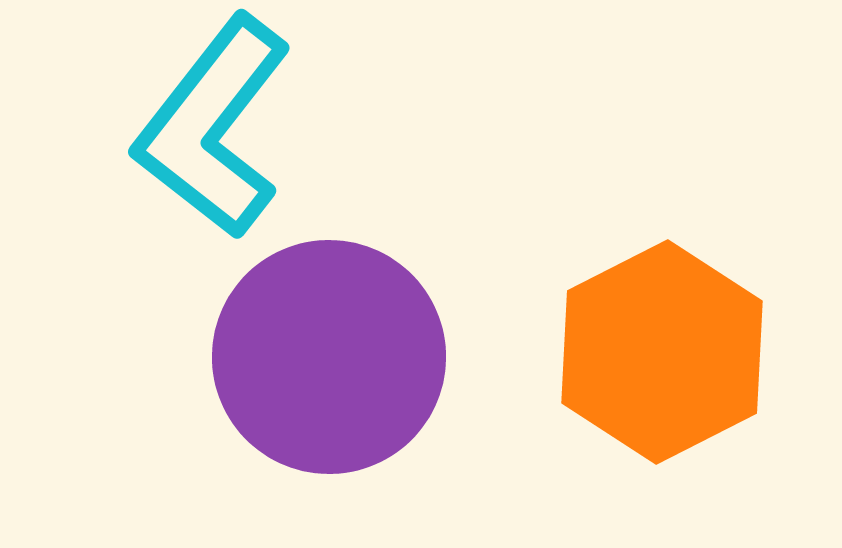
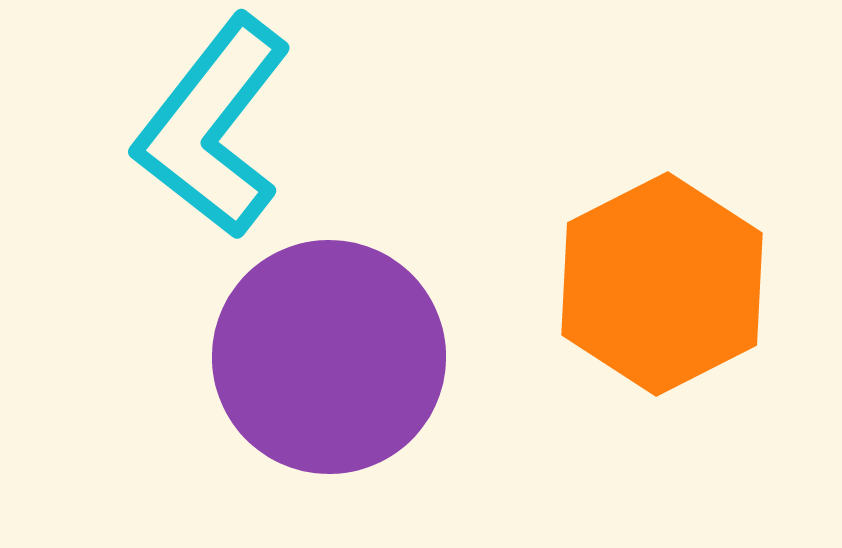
orange hexagon: moved 68 px up
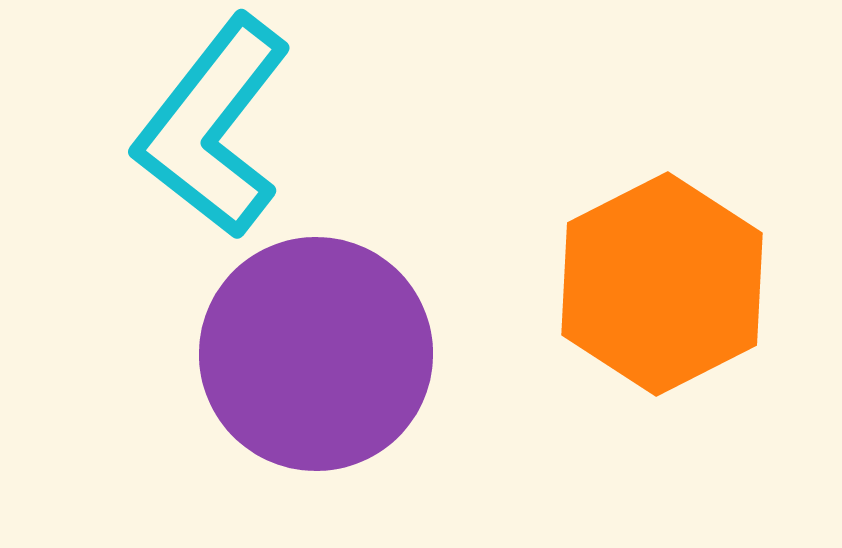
purple circle: moved 13 px left, 3 px up
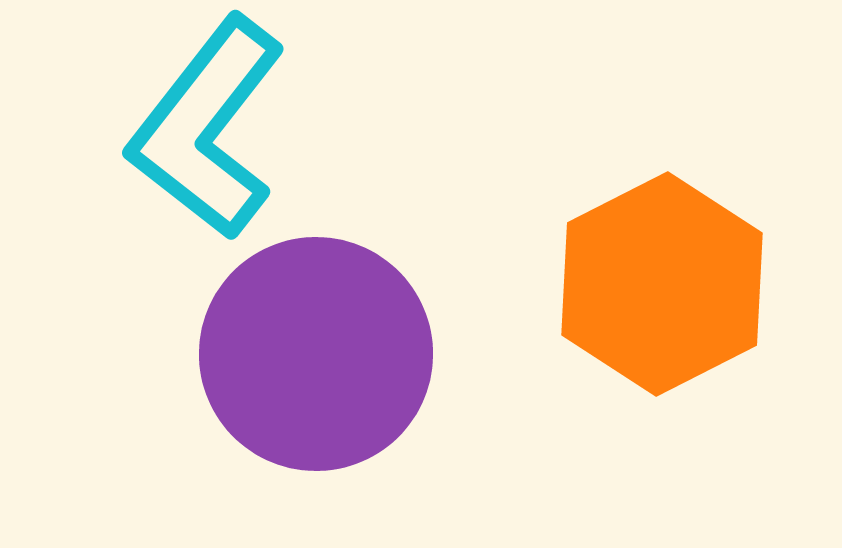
cyan L-shape: moved 6 px left, 1 px down
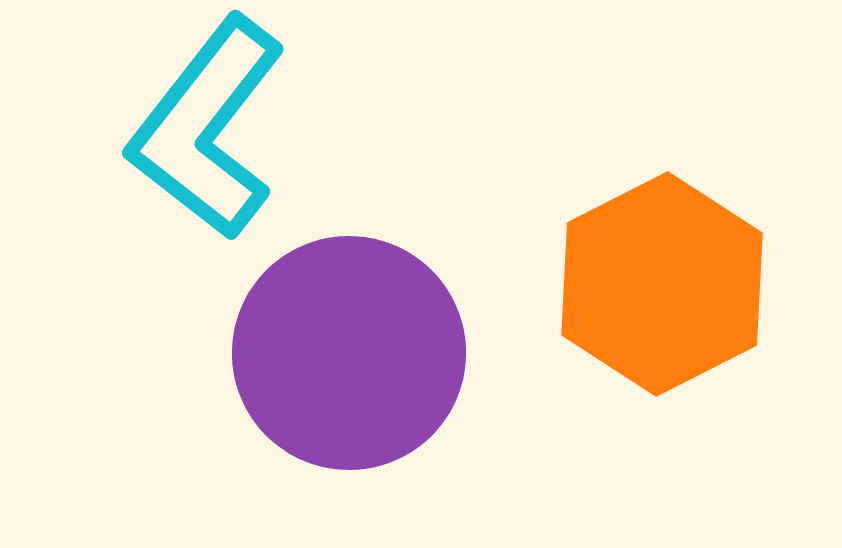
purple circle: moved 33 px right, 1 px up
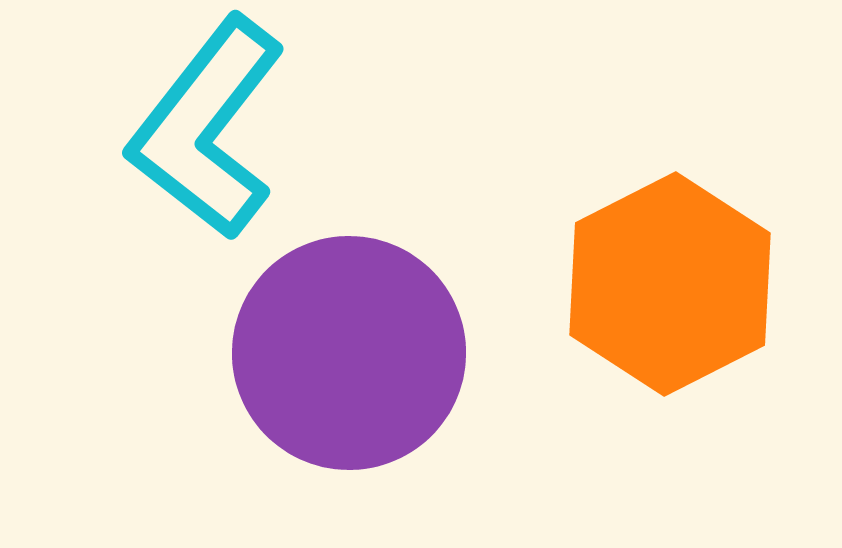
orange hexagon: moved 8 px right
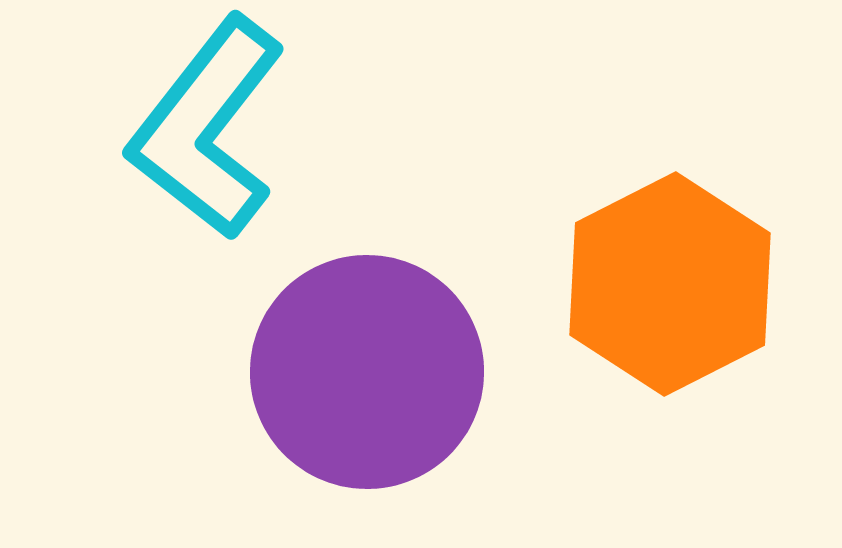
purple circle: moved 18 px right, 19 px down
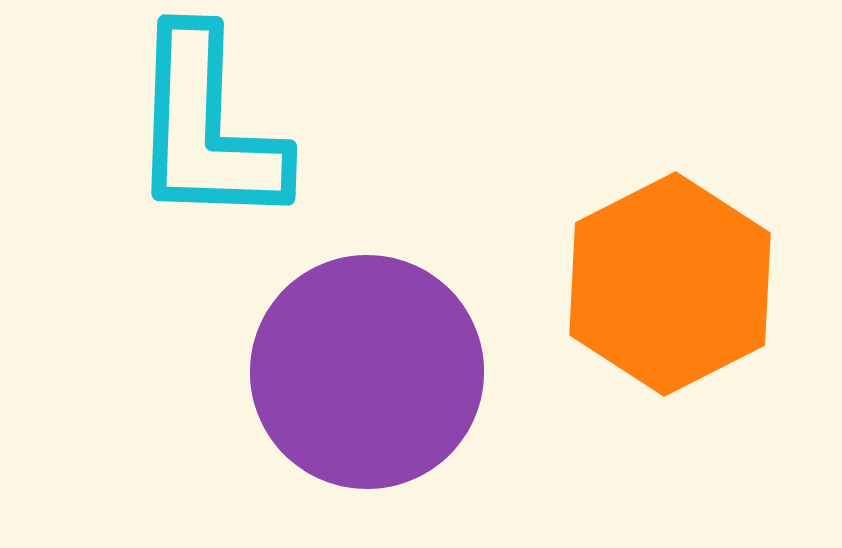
cyan L-shape: rotated 36 degrees counterclockwise
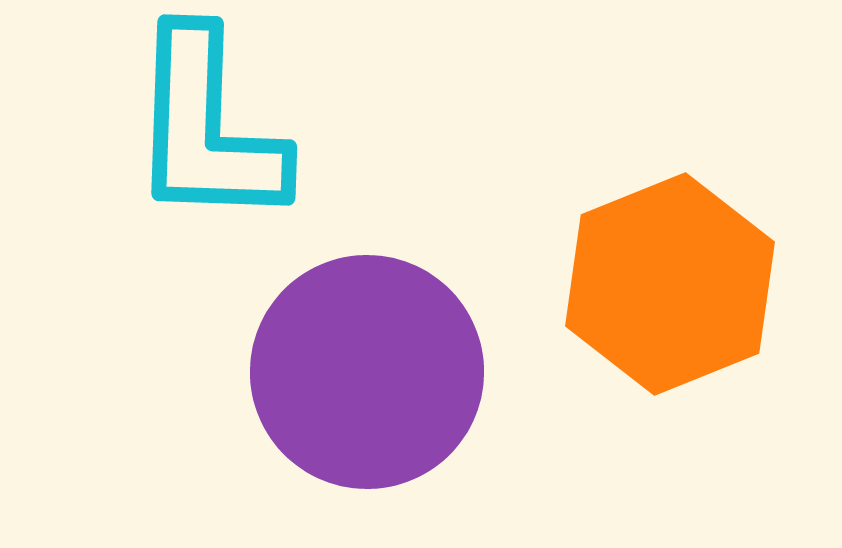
orange hexagon: rotated 5 degrees clockwise
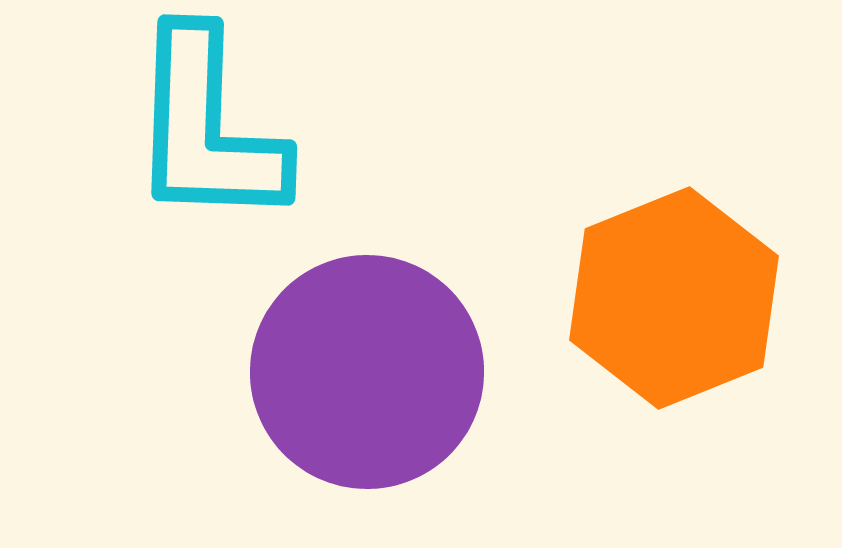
orange hexagon: moved 4 px right, 14 px down
